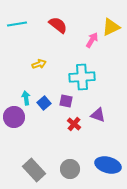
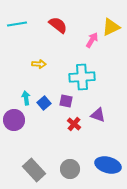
yellow arrow: rotated 24 degrees clockwise
purple circle: moved 3 px down
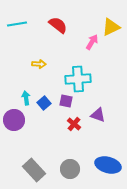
pink arrow: moved 2 px down
cyan cross: moved 4 px left, 2 px down
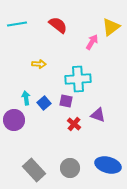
yellow triangle: rotated 12 degrees counterclockwise
gray circle: moved 1 px up
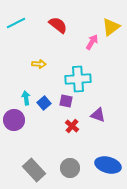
cyan line: moved 1 px left, 1 px up; rotated 18 degrees counterclockwise
red cross: moved 2 px left, 2 px down
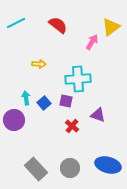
gray rectangle: moved 2 px right, 1 px up
